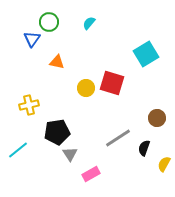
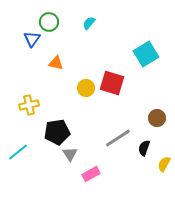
orange triangle: moved 1 px left, 1 px down
cyan line: moved 2 px down
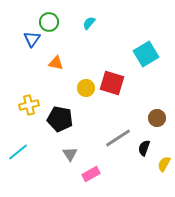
black pentagon: moved 3 px right, 13 px up; rotated 20 degrees clockwise
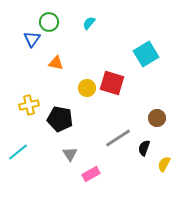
yellow circle: moved 1 px right
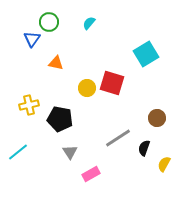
gray triangle: moved 2 px up
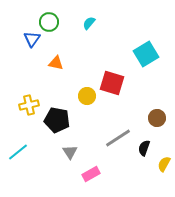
yellow circle: moved 8 px down
black pentagon: moved 3 px left, 1 px down
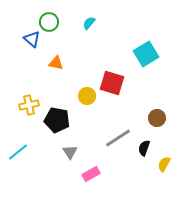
blue triangle: rotated 24 degrees counterclockwise
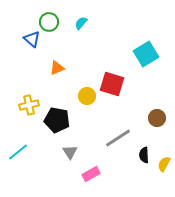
cyan semicircle: moved 8 px left
orange triangle: moved 1 px right, 5 px down; rotated 35 degrees counterclockwise
red square: moved 1 px down
black semicircle: moved 7 px down; rotated 21 degrees counterclockwise
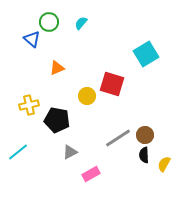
brown circle: moved 12 px left, 17 px down
gray triangle: rotated 35 degrees clockwise
